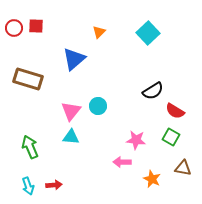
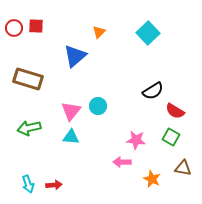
blue triangle: moved 1 px right, 3 px up
green arrow: moved 1 px left, 19 px up; rotated 80 degrees counterclockwise
cyan arrow: moved 2 px up
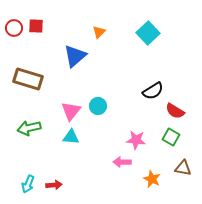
cyan arrow: rotated 42 degrees clockwise
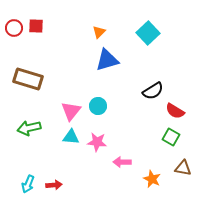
blue triangle: moved 32 px right, 4 px down; rotated 25 degrees clockwise
pink star: moved 39 px left, 2 px down
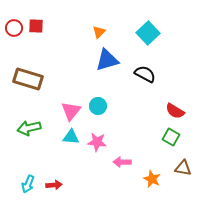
black semicircle: moved 8 px left, 17 px up; rotated 120 degrees counterclockwise
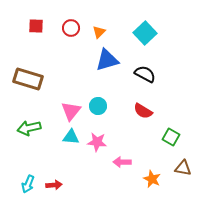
red circle: moved 57 px right
cyan square: moved 3 px left
red semicircle: moved 32 px left
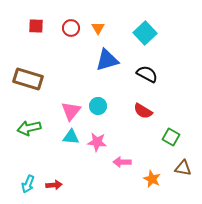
orange triangle: moved 1 px left, 4 px up; rotated 16 degrees counterclockwise
black semicircle: moved 2 px right
